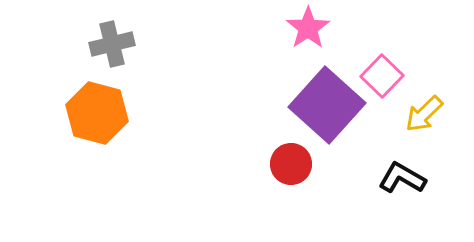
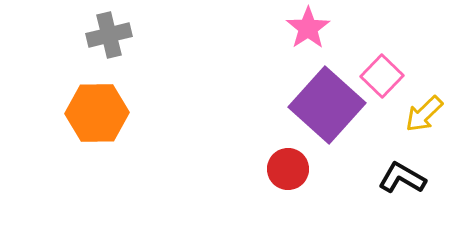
gray cross: moved 3 px left, 9 px up
orange hexagon: rotated 16 degrees counterclockwise
red circle: moved 3 px left, 5 px down
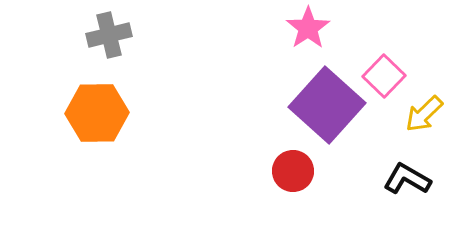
pink square: moved 2 px right
red circle: moved 5 px right, 2 px down
black L-shape: moved 5 px right, 1 px down
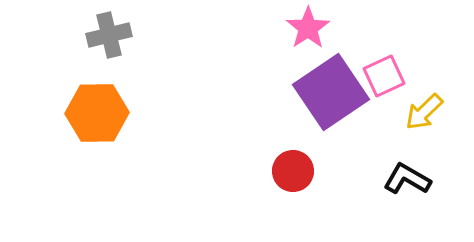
pink square: rotated 21 degrees clockwise
purple square: moved 4 px right, 13 px up; rotated 14 degrees clockwise
yellow arrow: moved 2 px up
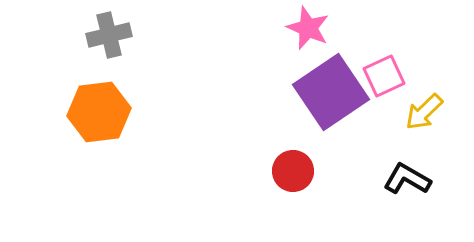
pink star: rotated 15 degrees counterclockwise
orange hexagon: moved 2 px right, 1 px up; rotated 6 degrees counterclockwise
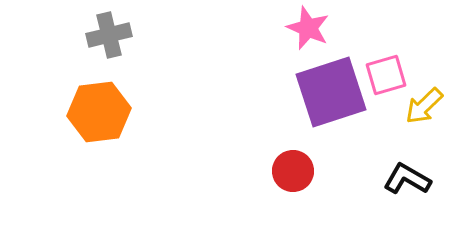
pink square: moved 2 px right, 1 px up; rotated 9 degrees clockwise
purple square: rotated 16 degrees clockwise
yellow arrow: moved 6 px up
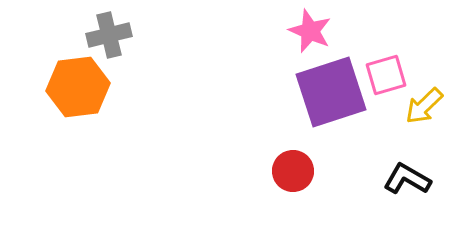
pink star: moved 2 px right, 3 px down
orange hexagon: moved 21 px left, 25 px up
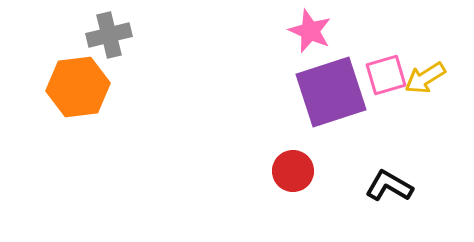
yellow arrow: moved 1 px right, 28 px up; rotated 12 degrees clockwise
black L-shape: moved 18 px left, 7 px down
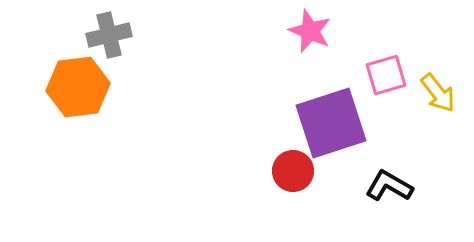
yellow arrow: moved 13 px right, 15 px down; rotated 96 degrees counterclockwise
purple square: moved 31 px down
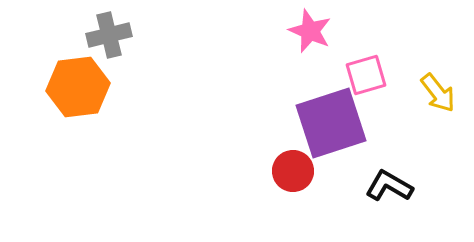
pink square: moved 20 px left
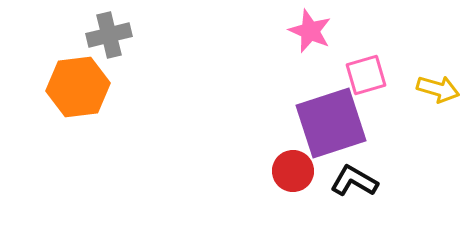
yellow arrow: moved 4 px up; rotated 36 degrees counterclockwise
black L-shape: moved 35 px left, 5 px up
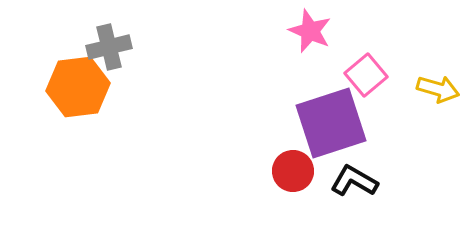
gray cross: moved 12 px down
pink square: rotated 24 degrees counterclockwise
